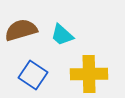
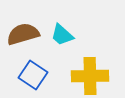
brown semicircle: moved 2 px right, 4 px down
yellow cross: moved 1 px right, 2 px down
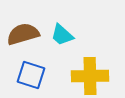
blue square: moved 2 px left; rotated 16 degrees counterclockwise
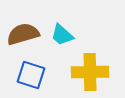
yellow cross: moved 4 px up
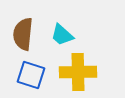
brown semicircle: rotated 68 degrees counterclockwise
yellow cross: moved 12 px left
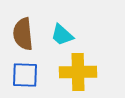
brown semicircle: rotated 12 degrees counterclockwise
blue square: moved 6 px left; rotated 16 degrees counterclockwise
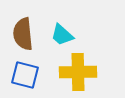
blue square: rotated 12 degrees clockwise
